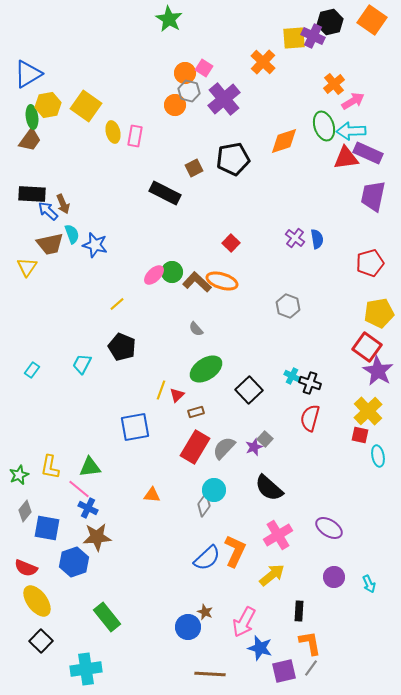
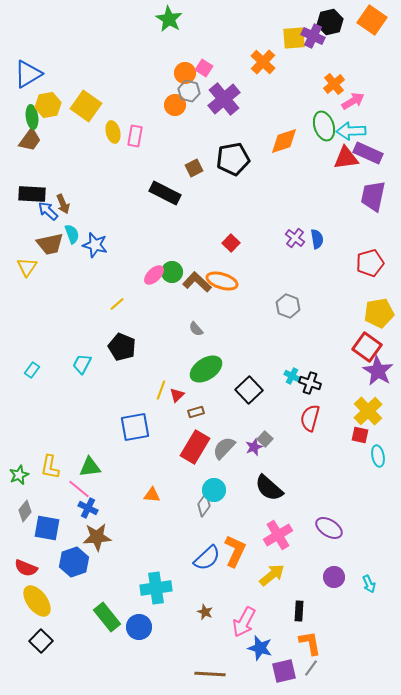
blue circle at (188, 627): moved 49 px left
cyan cross at (86, 669): moved 70 px right, 81 px up
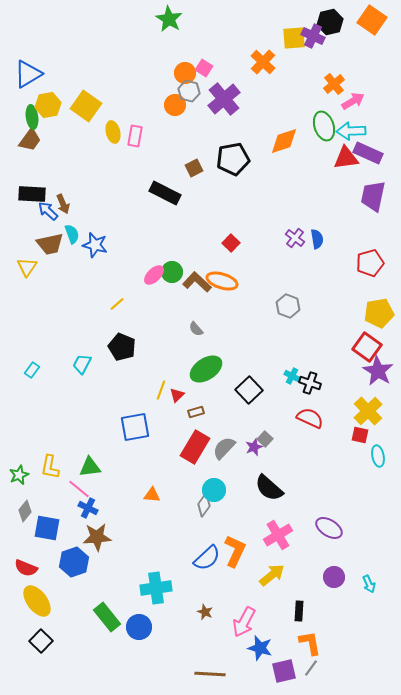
red semicircle at (310, 418): rotated 100 degrees clockwise
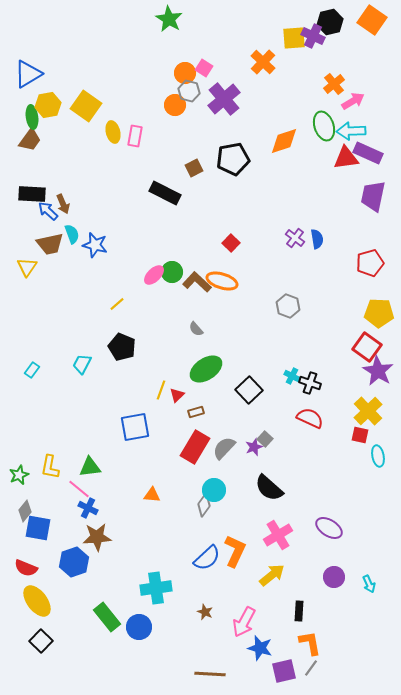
yellow pentagon at (379, 313): rotated 12 degrees clockwise
blue square at (47, 528): moved 9 px left
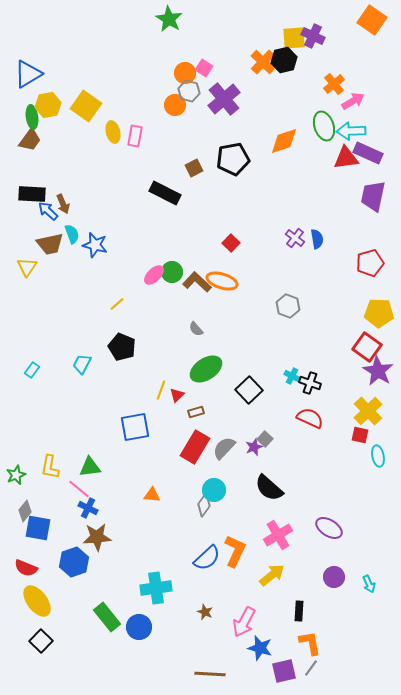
black hexagon at (330, 22): moved 46 px left, 38 px down
green star at (19, 475): moved 3 px left
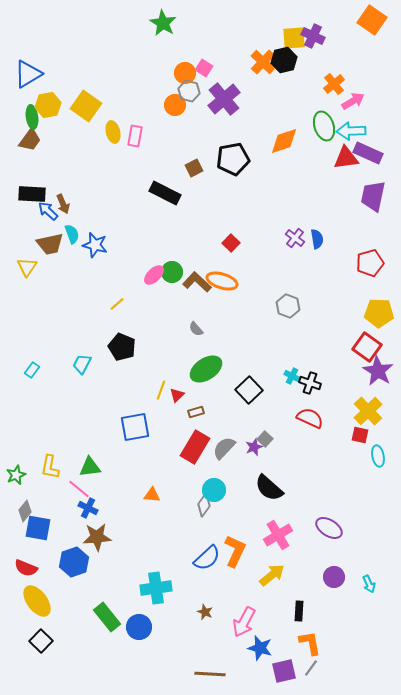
green star at (169, 19): moved 6 px left, 4 px down
